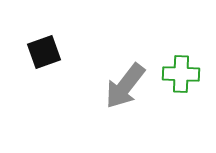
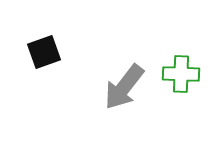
gray arrow: moved 1 px left, 1 px down
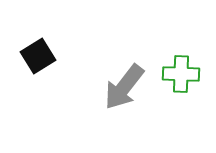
black square: moved 6 px left, 4 px down; rotated 12 degrees counterclockwise
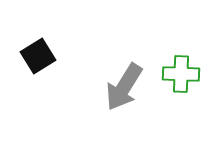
gray arrow: rotated 6 degrees counterclockwise
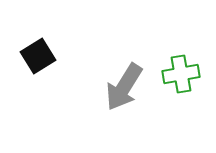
green cross: rotated 12 degrees counterclockwise
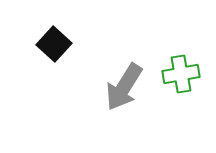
black square: moved 16 px right, 12 px up; rotated 16 degrees counterclockwise
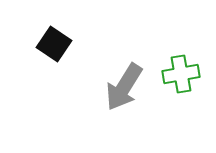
black square: rotated 8 degrees counterclockwise
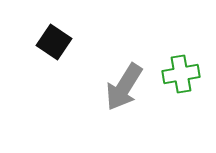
black square: moved 2 px up
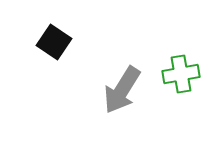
gray arrow: moved 2 px left, 3 px down
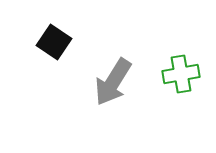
gray arrow: moved 9 px left, 8 px up
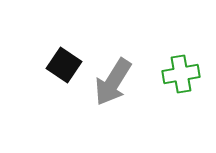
black square: moved 10 px right, 23 px down
